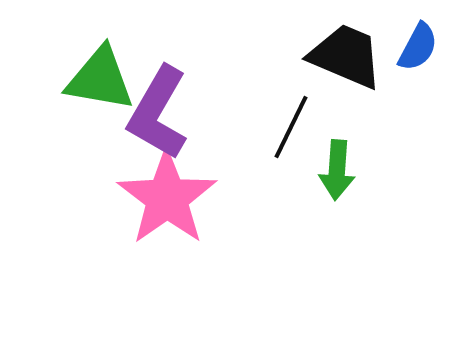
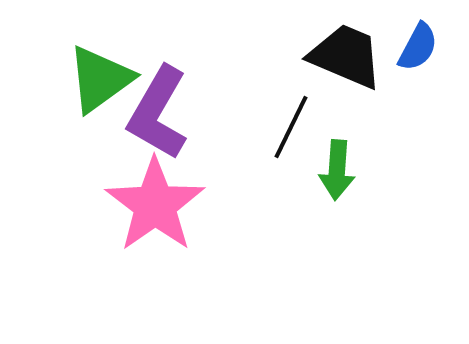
green triangle: rotated 46 degrees counterclockwise
pink star: moved 12 px left, 7 px down
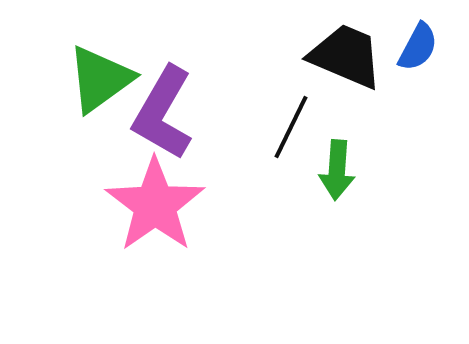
purple L-shape: moved 5 px right
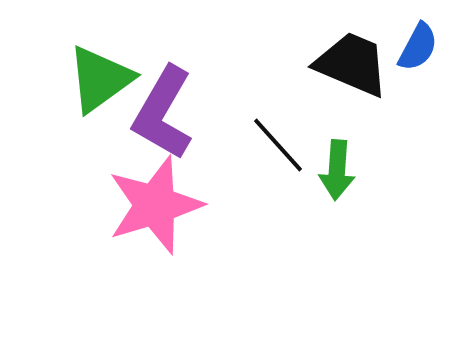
black trapezoid: moved 6 px right, 8 px down
black line: moved 13 px left, 18 px down; rotated 68 degrees counterclockwise
pink star: rotated 18 degrees clockwise
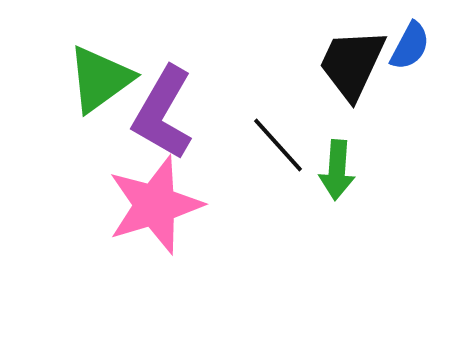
blue semicircle: moved 8 px left, 1 px up
black trapezoid: rotated 88 degrees counterclockwise
